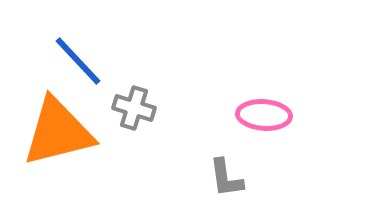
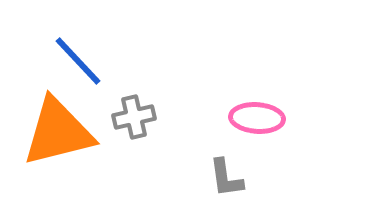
gray cross: moved 9 px down; rotated 30 degrees counterclockwise
pink ellipse: moved 7 px left, 3 px down
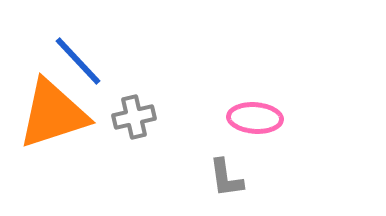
pink ellipse: moved 2 px left
orange triangle: moved 5 px left, 18 px up; rotated 4 degrees counterclockwise
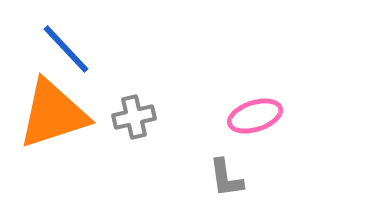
blue line: moved 12 px left, 12 px up
pink ellipse: moved 2 px up; rotated 22 degrees counterclockwise
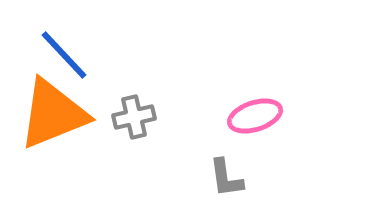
blue line: moved 2 px left, 6 px down
orange triangle: rotated 4 degrees counterclockwise
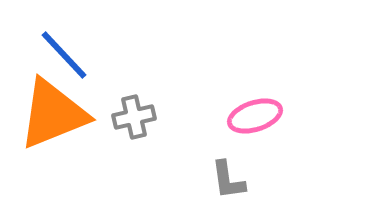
gray L-shape: moved 2 px right, 2 px down
